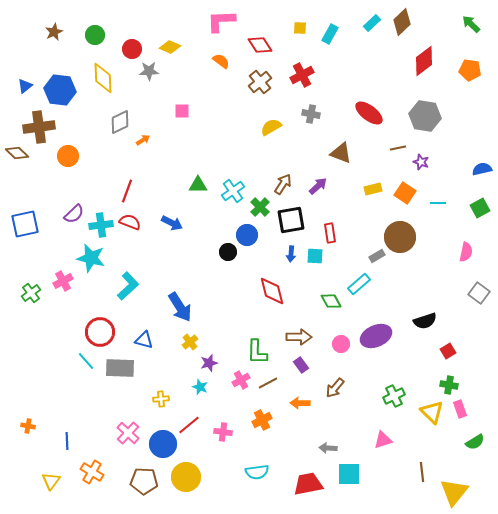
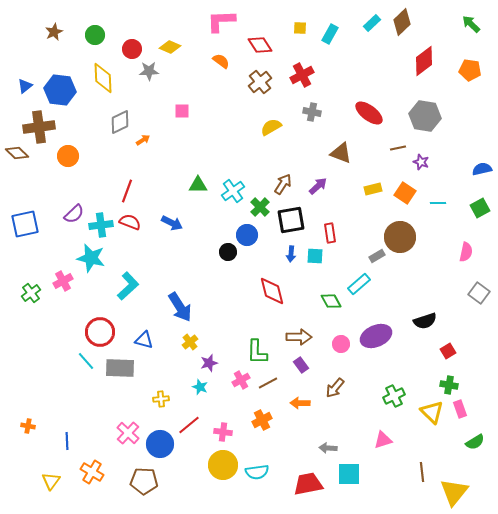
gray cross at (311, 114): moved 1 px right, 2 px up
blue circle at (163, 444): moved 3 px left
yellow circle at (186, 477): moved 37 px right, 12 px up
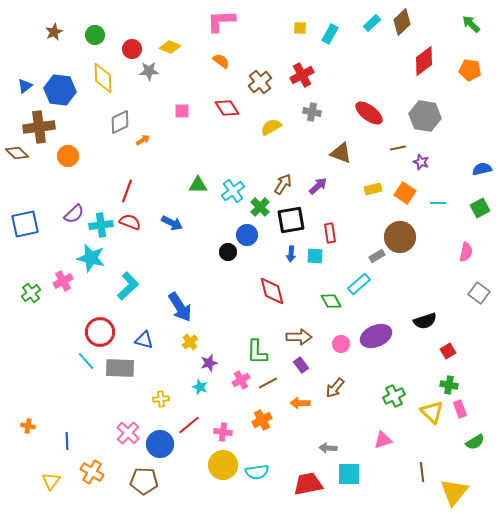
red diamond at (260, 45): moved 33 px left, 63 px down
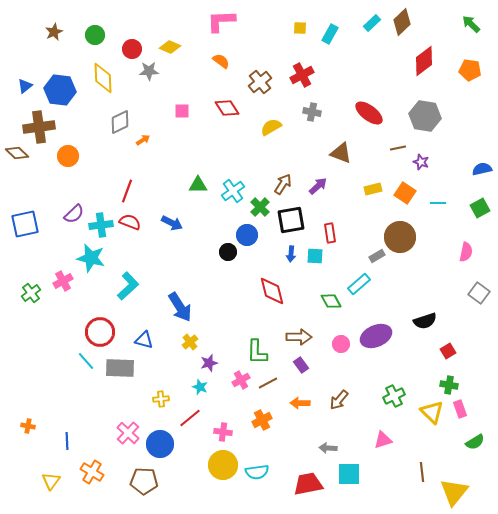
brown arrow at (335, 388): moved 4 px right, 12 px down
red line at (189, 425): moved 1 px right, 7 px up
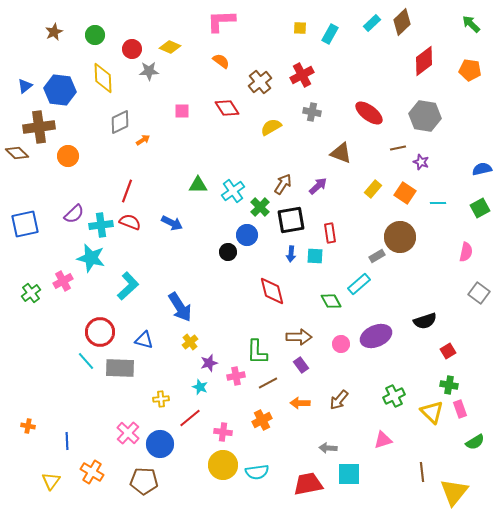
yellow rectangle at (373, 189): rotated 36 degrees counterclockwise
pink cross at (241, 380): moved 5 px left, 4 px up; rotated 18 degrees clockwise
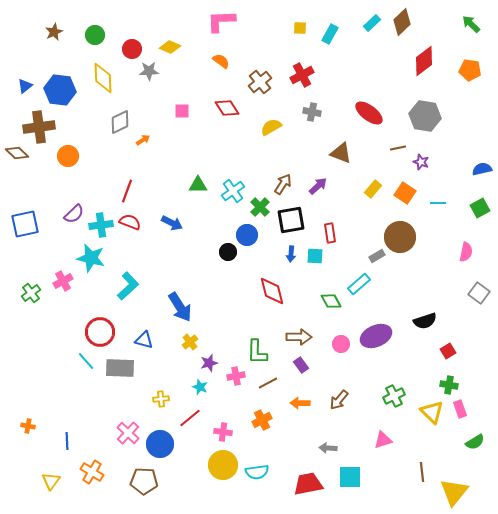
cyan square at (349, 474): moved 1 px right, 3 px down
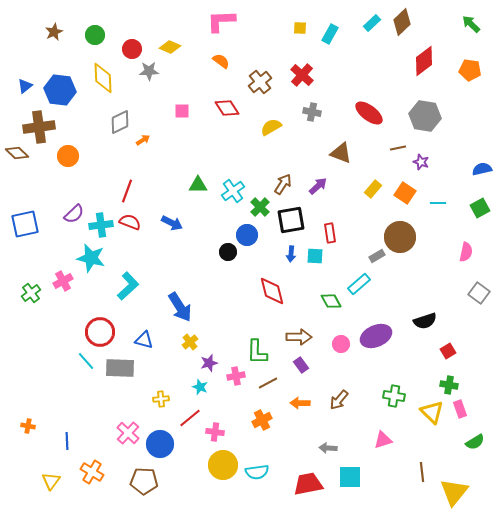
red cross at (302, 75): rotated 20 degrees counterclockwise
green cross at (394, 396): rotated 35 degrees clockwise
pink cross at (223, 432): moved 8 px left
